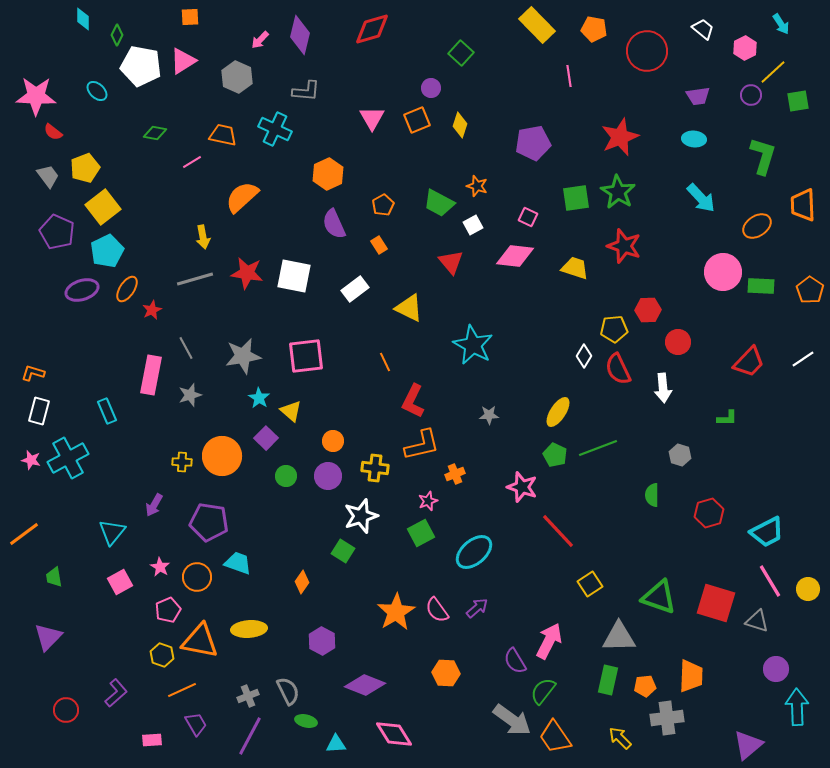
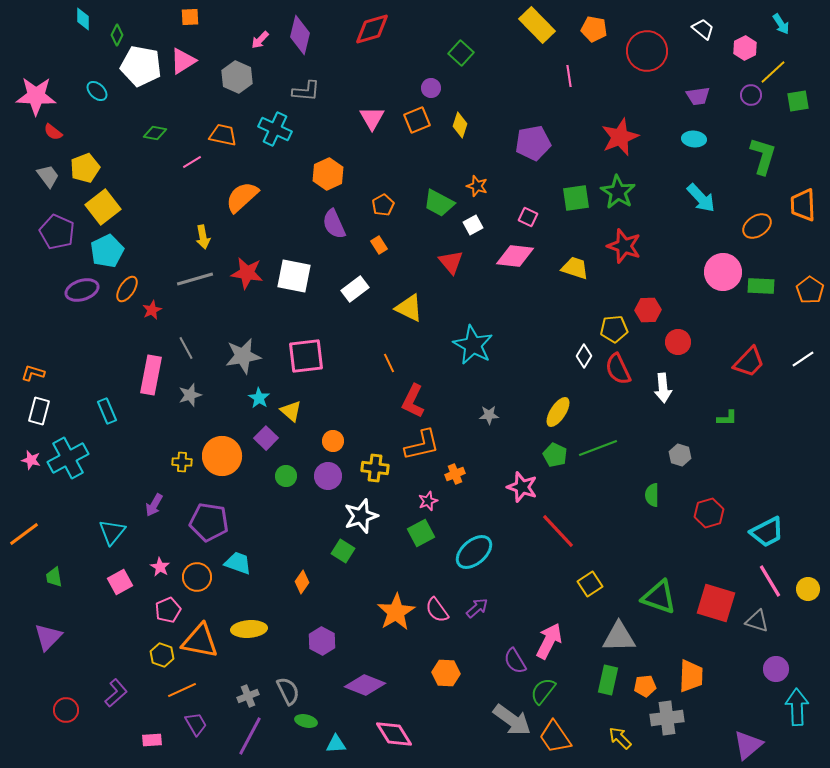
orange line at (385, 362): moved 4 px right, 1 px down
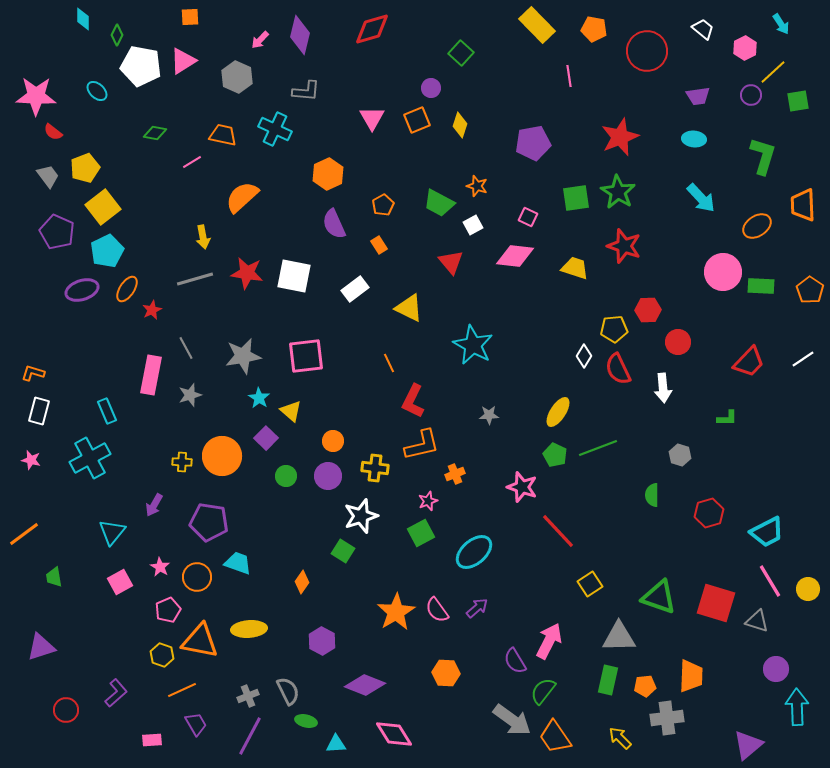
cyan cross at (68, 458): moved 22 px right
purple triangle at (48, 637): moved 7 px left, 10 px down; rotated 28 degrees clockwise
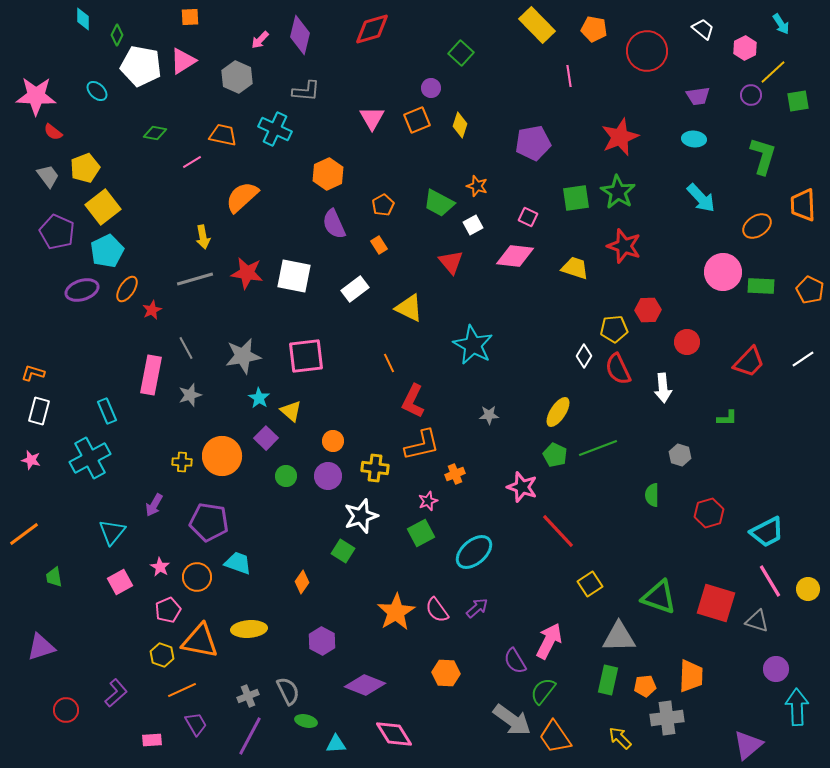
orange pentagon at (810, 290): rotated 8 degrees counterclockwise
red circle at (678, 342): moved 9 px right
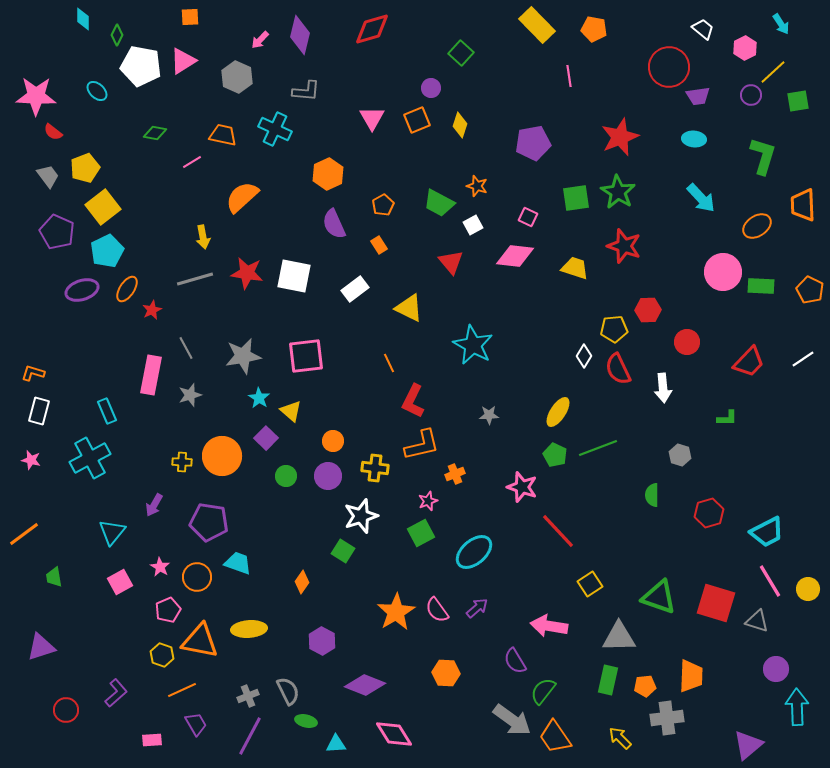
red circle at (647, 51): moved 22 px right, 16 px down
pink arrow at (549, 641): moved 15 px up; rotated 108 degrees counterclockwise
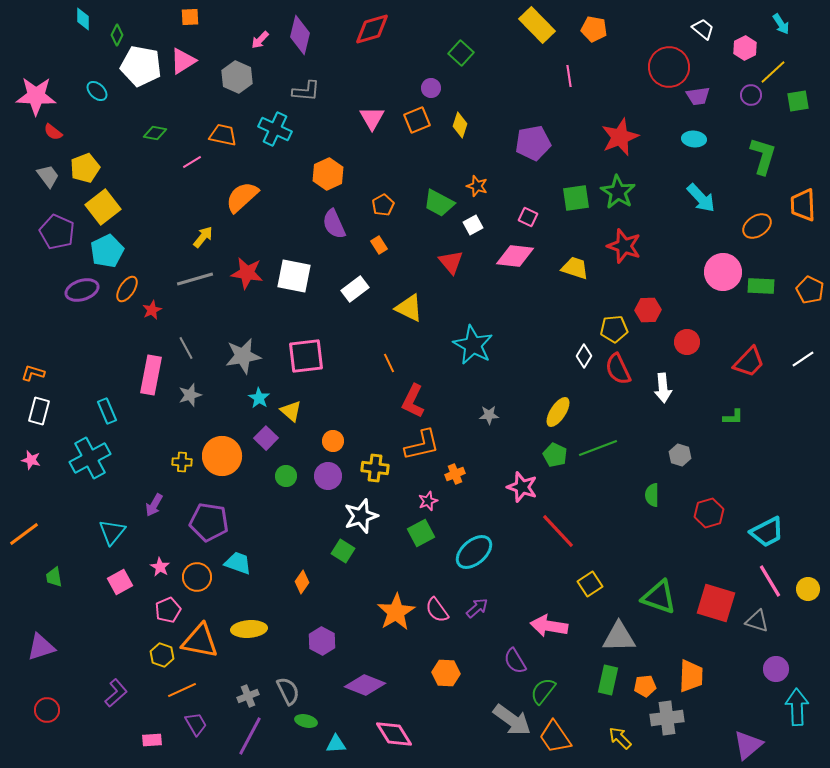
yellow arrow at (203, 237): rotated 130 degrees counterclockwise
green L-shape at (727, 418): moved 6 px right, 1 px up
red circle at (66, 710): moved 19 px left
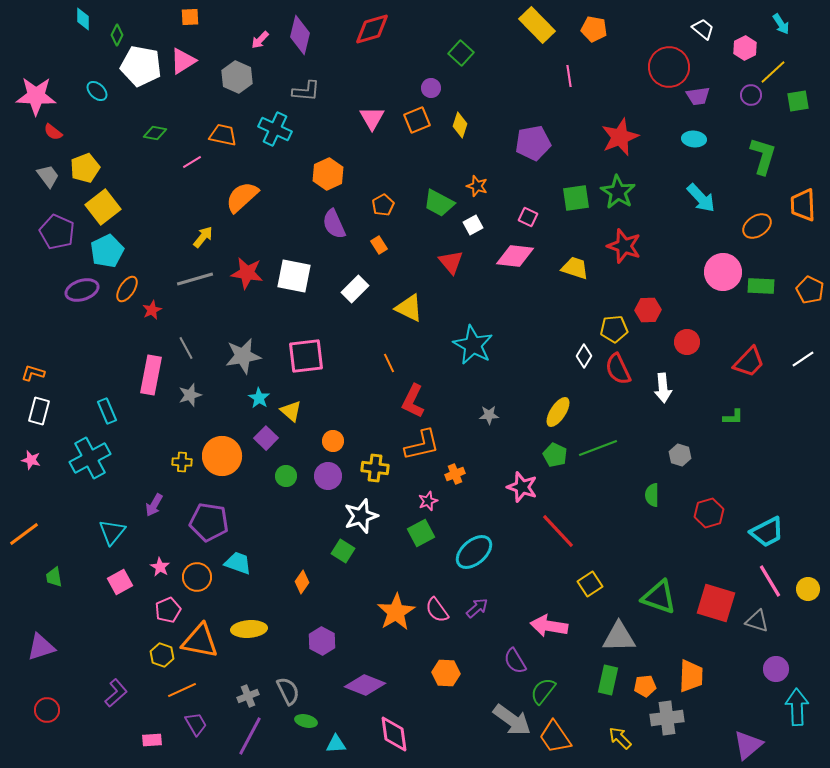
white rectangle at (355, 289): rotated 8 degrees counterclockwise
pink diamond at (394, 734): rotated 24 degrees clockwise
